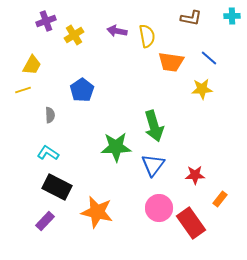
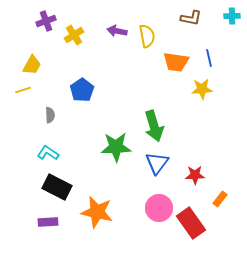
blue line: rotated 36 degrees clockwise
orange trapezoid: moved 5 px right
blue triangle: moved 4 px right, 2 px up
purple rectangle: moved 3 px right, 1 px down; rotated 42 degrees clockwise
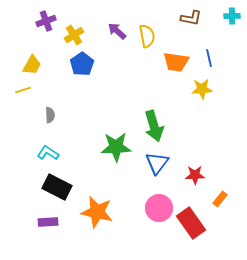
purple arrow: rotated 30 degrees clockwise
blue pentagon: moved 26 px up
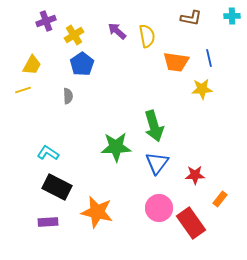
gray semicircle: moved 18 px right, 19 px up
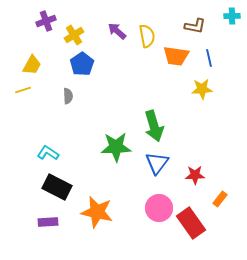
brown L-shape: moved 4 px right, 8 px down
orange trapezoid: moved 6 px up
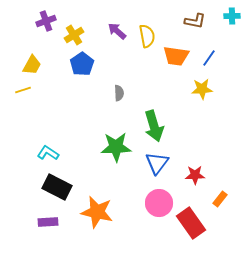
brown L-shape: moved 5 px up
blue line: rotated 48 degrees clockwise
gray semicircle: moved 51 px right, 3 px up
pink circle: moved 5 px up
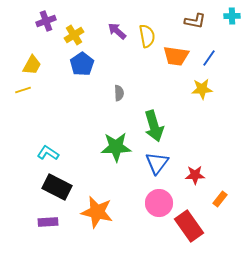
red rectangle: moved 2 px left, 3 px down
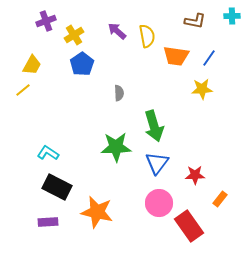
yellow line: rotated 21 degrees counterclockwise
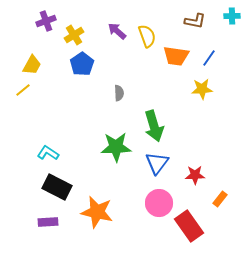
yellow semicircle: rotated 10 degrees counterclockwise
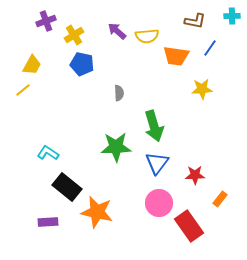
yellow semicircle: rotated 105 degrees clockwise
blue line: moved 1 px right, 10 px up
blue pentagon: rotated 25 degrees counterclockwise
black rectangle: moved 10 px right; rotated 12 degrees clockwise
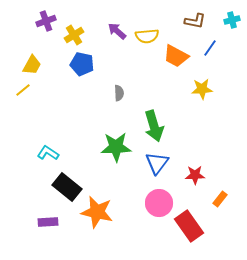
cyan cross: moved 4 px down; rotated 14 degrees counterclockwise
orange trapezoid: rotated 20 degrees clockwise
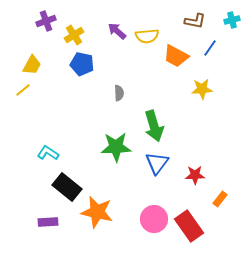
pink circle: moved 5 px left, 16 px down
